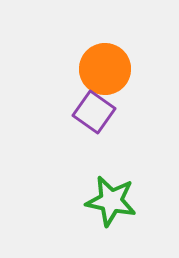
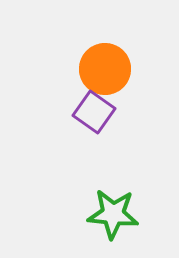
green star: moved 2 px right, 13 px down; rotated 6 degrees counterclockwise
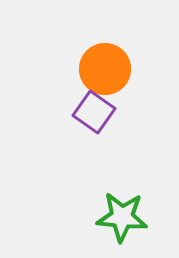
green star: moved 9 px right, 3 px down
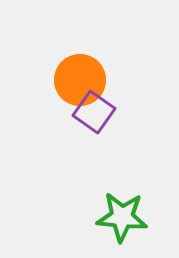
orange circle: moved 25 px left, 11 px down
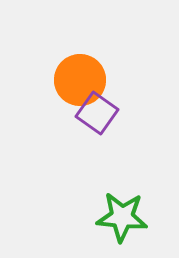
purple square: moved 3 px right, 1 px down
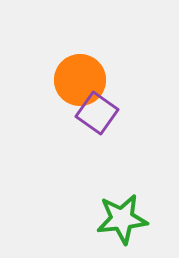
green star: moved 2 px down; rotated 12 degrees counterclockwise
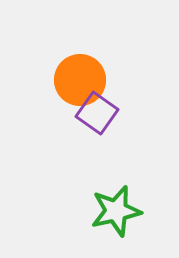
green star: moved 6 px left, 8 px up; rotated 6 degrees counterclockwise
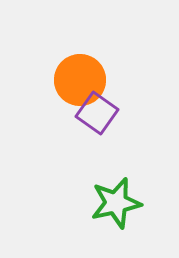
green star: moved 8 px up
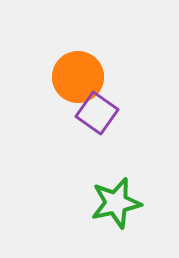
orange circle: moved 2 px left, 3 px up
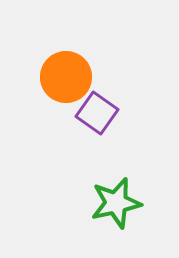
orange circle: moved 12 px left
